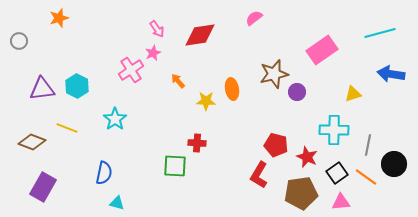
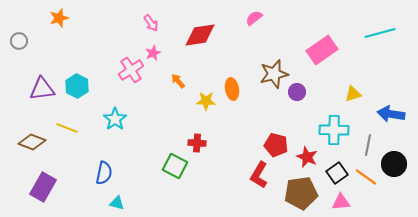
pink arrow: moved 6 px left, 6 px up
blue arrow: moved 40 px down
green square: rotated 25 degrees clockwise
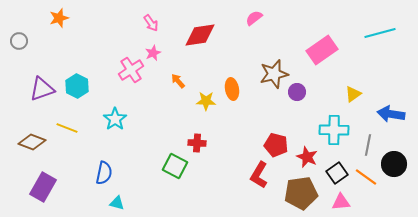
purple triangle: rotated 12 degrees counterclockwise
yellow triangle: rotated 18 degrees counterclockwise
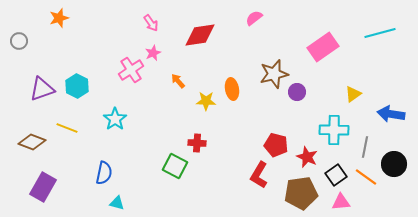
pink rectangle: moved 1 px right, 3 px up
gray line: moved 3 px left, 2 px down
black square: moved 1 px left, 2 px down
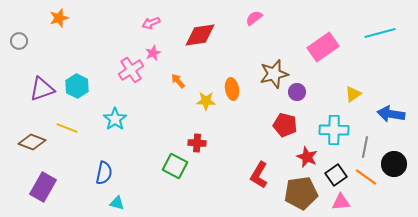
pink arrow: rotated 102 degrees clockwise
red pentagon: moved 9 px right, 20 px up
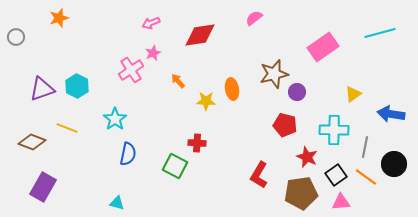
gray circle: moved 3 px left, 4 px up
blue semicircle: moved 24 px right, 19 px up
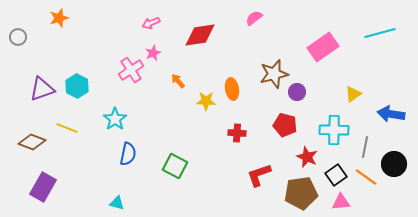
gray circle: moved 2 px right
red cross: moved 40 px right, 10 px up
red L-shape: rotated 40 degrees clockwise
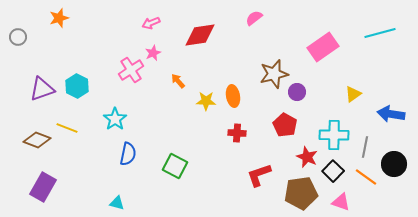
orange ellipse: moved 1 px right, 7 px down
red pentagon: rotated 15 degrees clockwise
cyan cross: moved 5 px down
brown diamond: moved 5 px right, 2 px up
black square: moved 3 px left, 4 px up; rotated 10 degrees counterclockwise
pink triangle: rotated 24 degrees clockwise
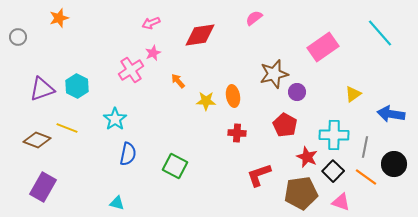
cyan line: rotated 64 degrees clockwise
